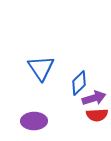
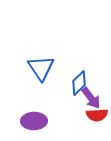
purple arrow: moved 3 px left; rotated 70 degrees clockwise
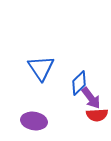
purple ellipse: rotated 10 degrees clockwise
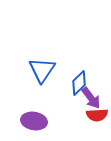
blue triangle: moved 1 px right, 2 px down; rotated 8 degrees clockwise
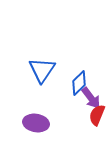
red semicircle: rotated 115 degrees clockwise
purple ellipse: moved 2 px right, 2 px down
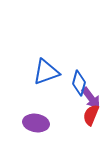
blue triangle: moved 4 px right, 2 px down; rotated 36 degrees clockwise
blue diamond: rotated 30 degrees counterclockwise
red semicircle: moved 6 px left
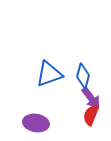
blue triangle: moved 3 px right, 2 px down
blue diamond: moved 4 px right, 7 px up
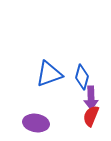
blue diamond: moved 1 px left, 1 px down
purple arrow: rotated 35 degrees clockwise
red semicircle: moved 1 px down
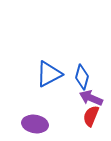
blue triangle: rotated 8 degrees counterclockwise
purple arrow: rotated 115 degrees clockwise
purple ellipse: moved 1 px left, 1 px down
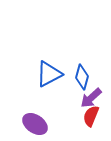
purple arrow: rotated 65 degrees counterclockwise
purple ellipse: rotated 25 degrees clockwise
